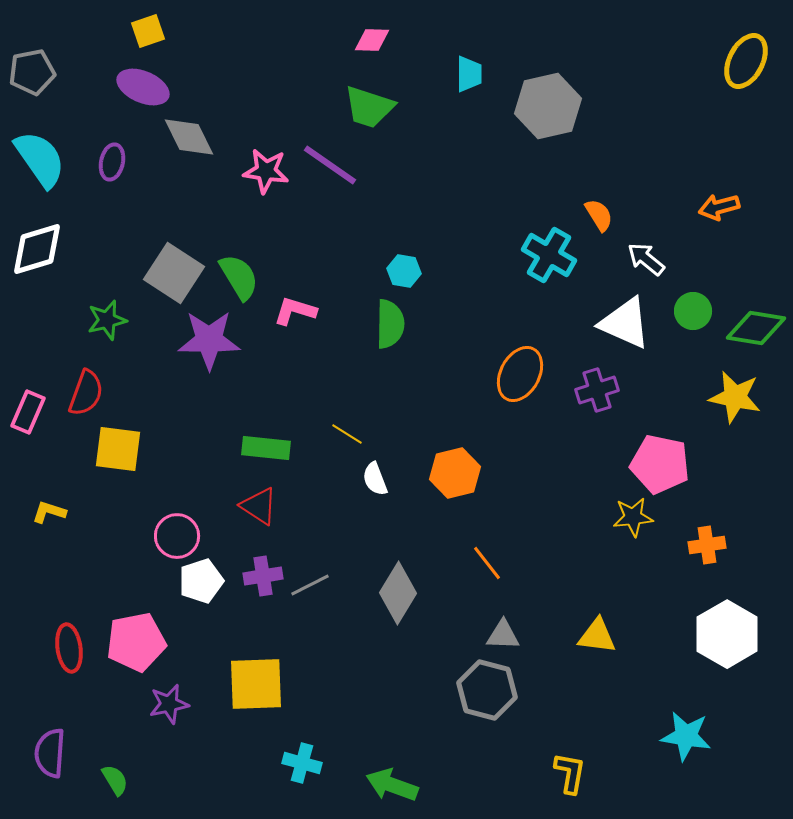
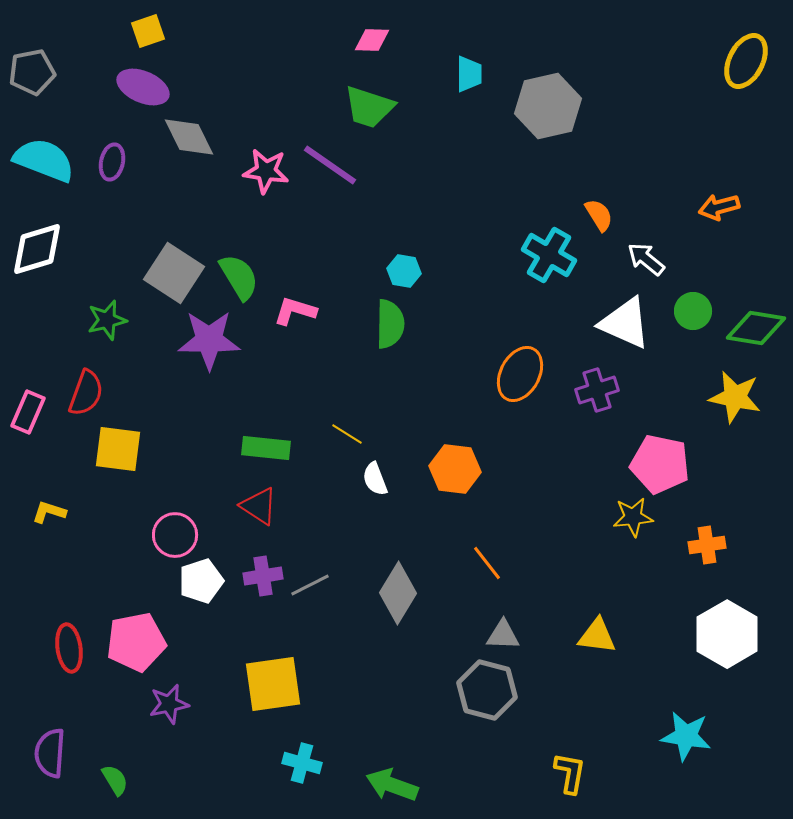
cyan semicircle at (40, 159): moved 4 px right, 1 px down; rotated 34 degrees counterclockwise
orange hexagon at (455, 473): moved 4 px up; rotated 21 degrees clockwise
pink circle at (177, 536): moved 2 px left, 1 px up
yellow square at (256, 684): moved 17 px right; rotated 6 degrees counterclockwise
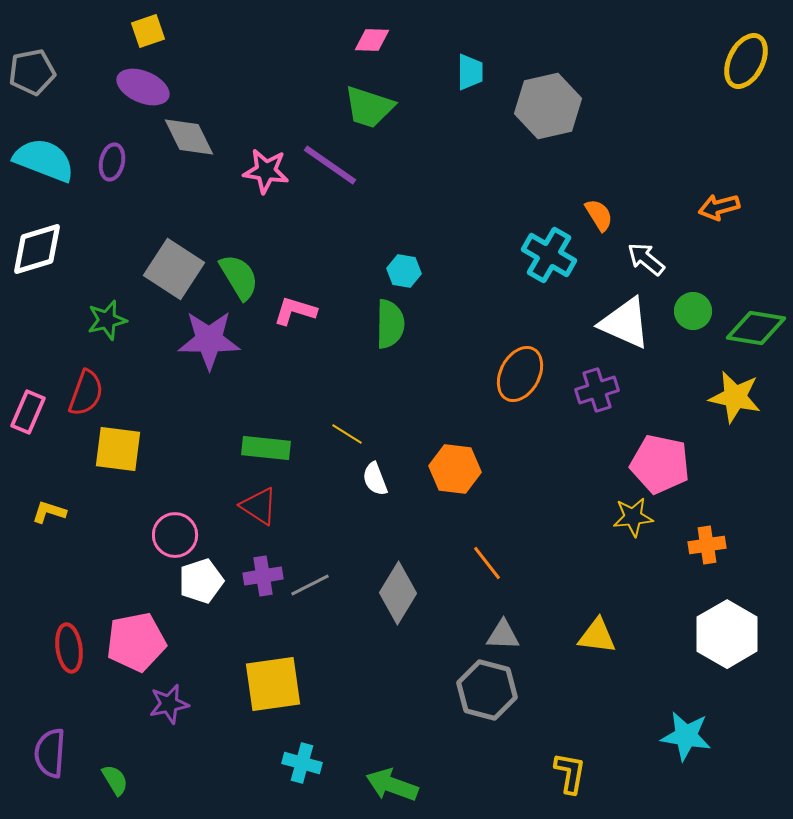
cyan trapezoid at (469, 74): moved 1 px right, 2 px up
gray square at (174, 273): moved 4 px up
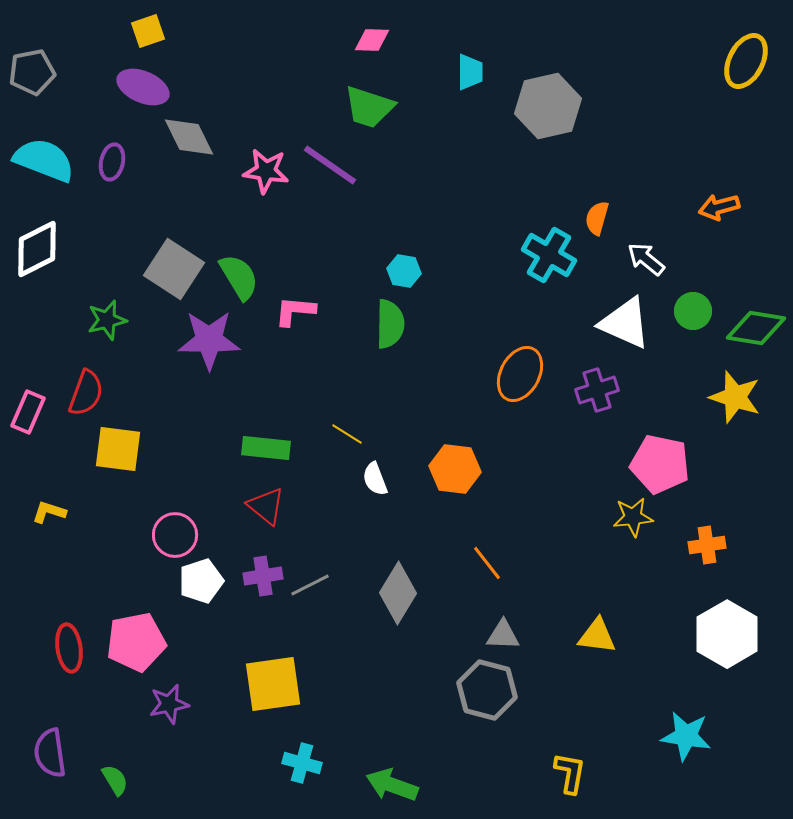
orange semicircle at (599, 215): moved 2 px left, 3 px down; rotated 132 degrees counterclockwise
white diamond at (37, 249): rotated 10 degrees counterclockwise
pink L-shape at (295, 311): rotated 12 degrees counterclockwise
yellow star at (735, 397): rotated 6 degrees clockwise
red triangle at (259, 506): moved 7 px right; rotated 6 degrees clockwise
purple semicircle at (50, 753): rotated 12 degrees counterclockwise
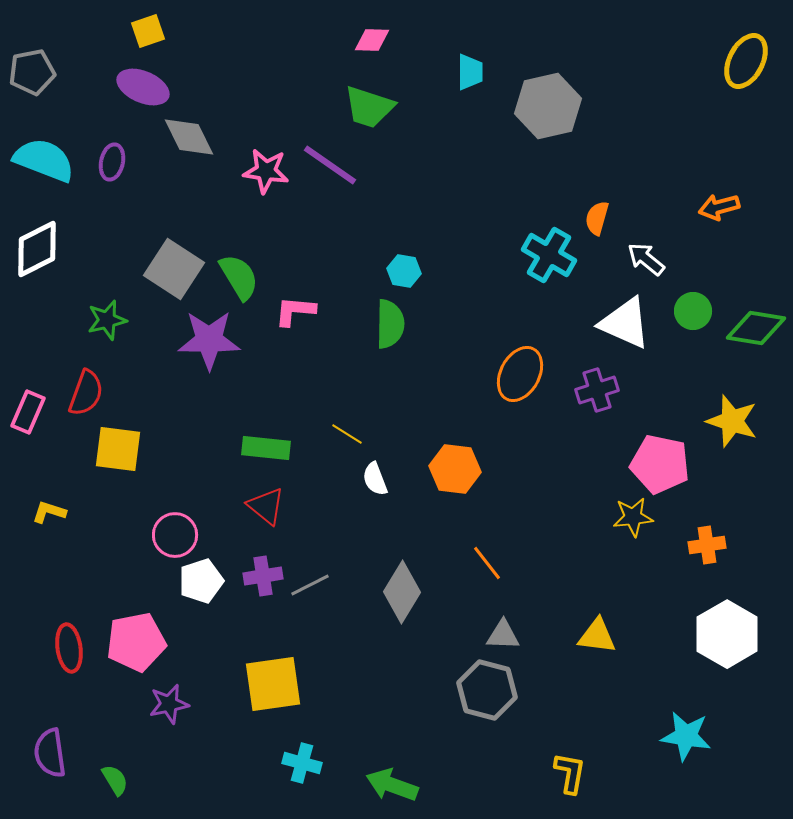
yellow star at (735, 397): moved 3 px left, 24 px down
gray diamond at (398, 593): moved 4 px right, 1 px up
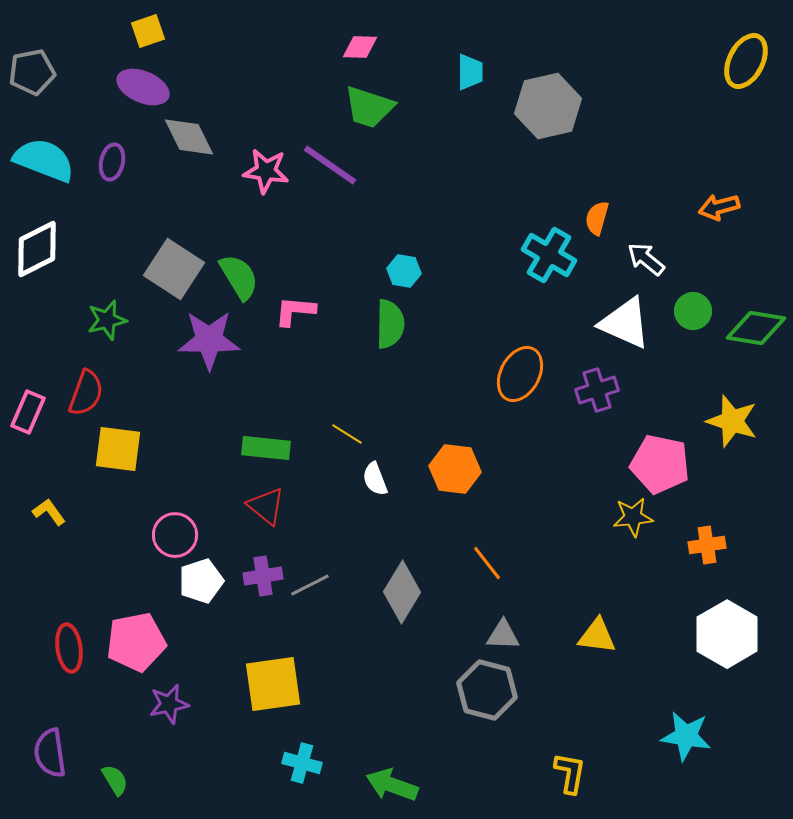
pink diamond at (372, 40): moved 12 px left, 7 px down
yellow L-shape at (49, 512): rotated 36 degrees clockwise
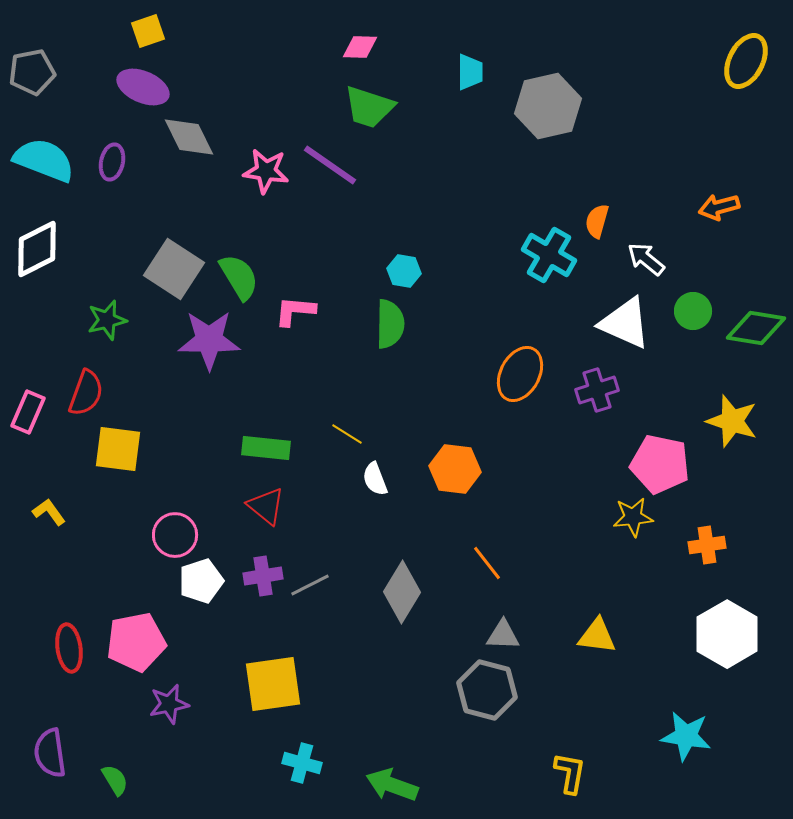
orange semicircle at (597, 218): moved 3 px down
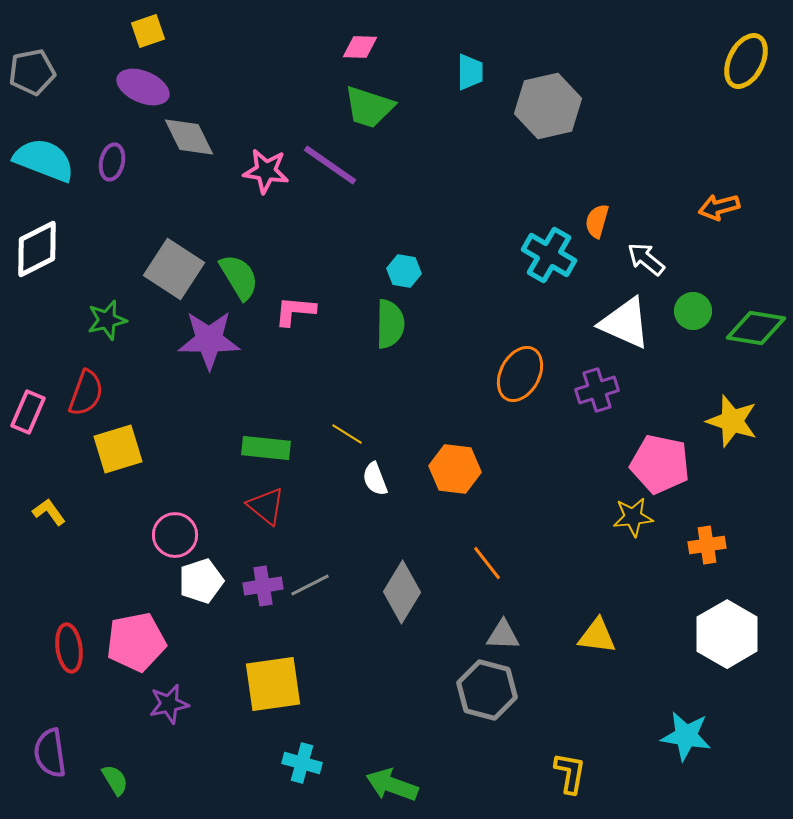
yellow square at (118, 449): rotated 24 degrees counterclockwise
purple cross at (263, 576): moved 10 px down
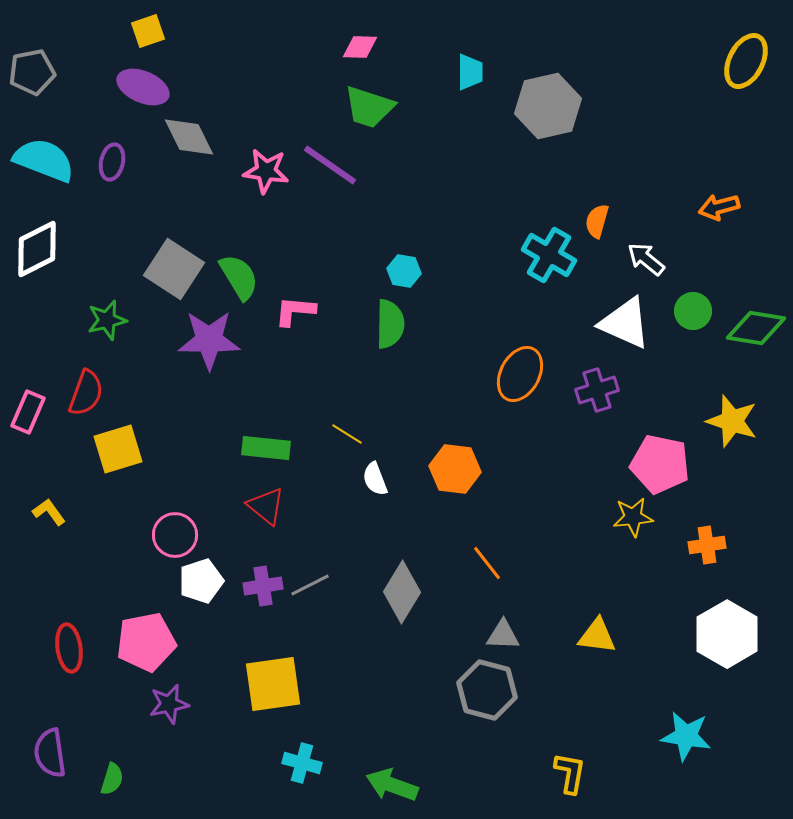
pink pentagon at (136, 642): moved 10 px right
green semicircle at (115, 780): moved 3 px left, 1 px up; rotated 48 degrees clockwise
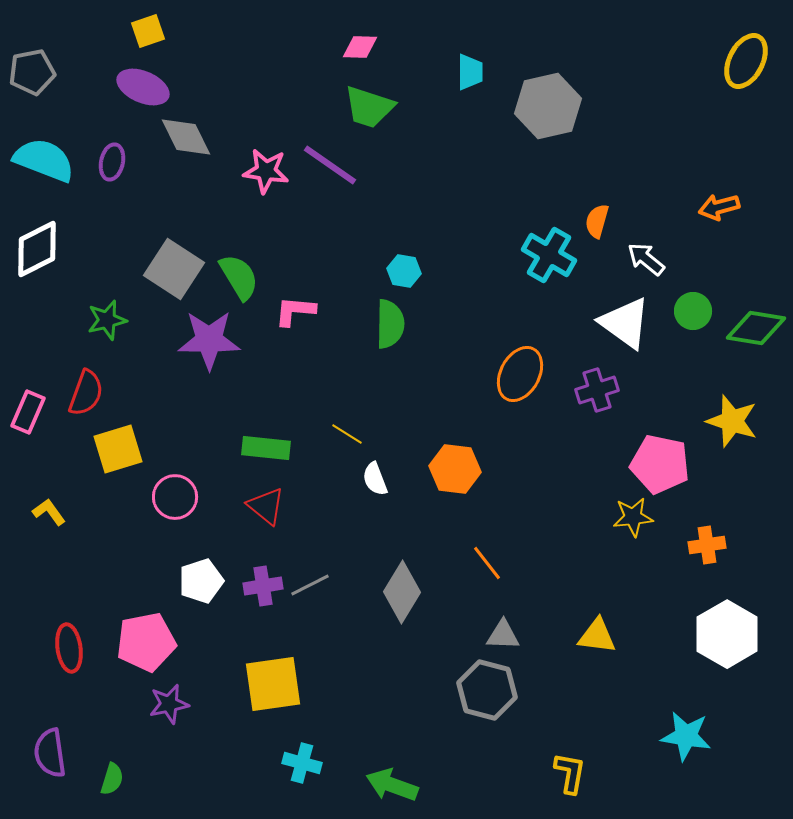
gray diamond at (189, 137): moved 3 px left
white triangle at (625, 323): rotated 12 degrees clockwise
pink circle at (175, 535): moved 38 px up
